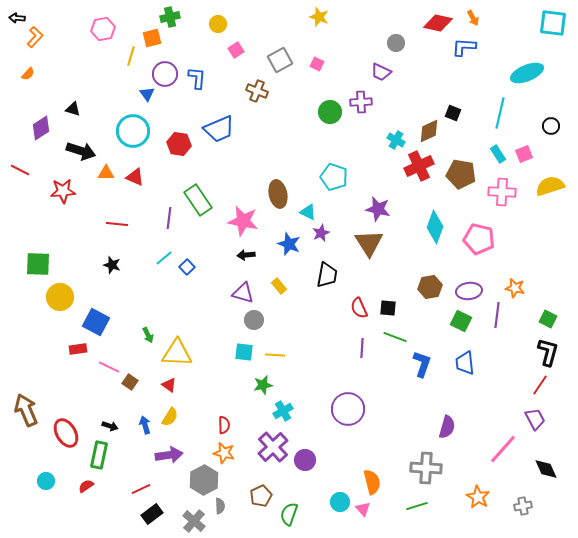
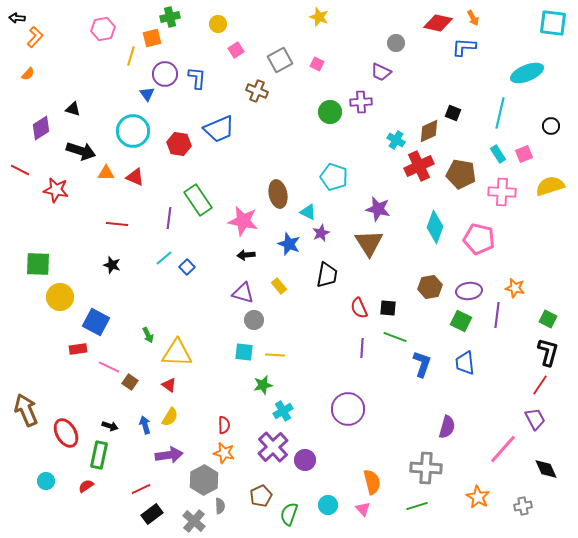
red star at (63, 191): moved 7 px left, 1 px up; rotated 15 degrees clockwise
cyan circle at (340, 502): moved 12 px left, 3 px down
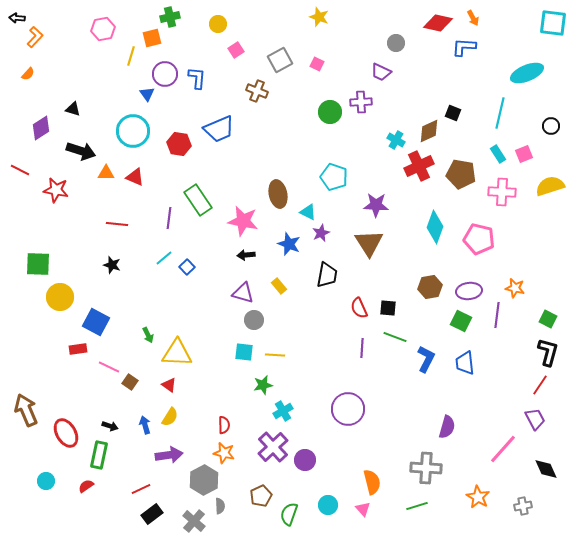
purple star at (378, 209): moved 2 px left, 4 px up; rotated 10 degrees counterclockwise
blue L-shape at (422, 364): moved 4 px right, 5 px up; rotated 8 degrees clockwise
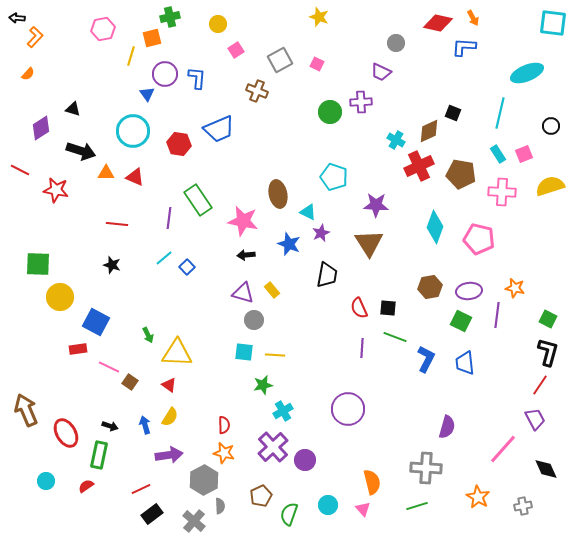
yellow rectangle at (279, 286): moved 7 px left, 4 px down
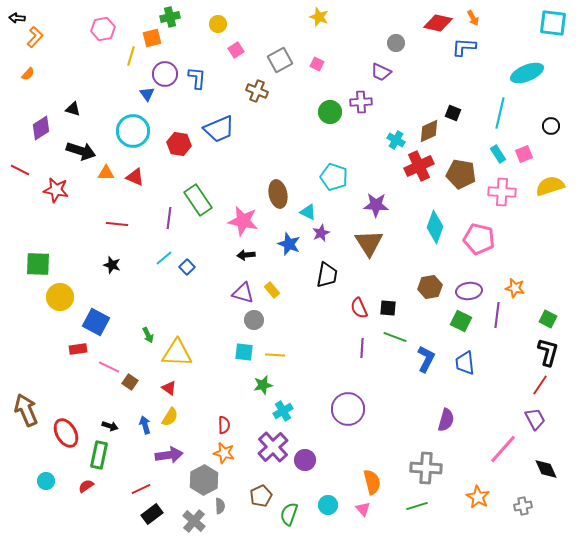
red triangle at (169, 385): moved 3 px down
purple semicircle at (447, 427): moved 1 px left, 7 px up
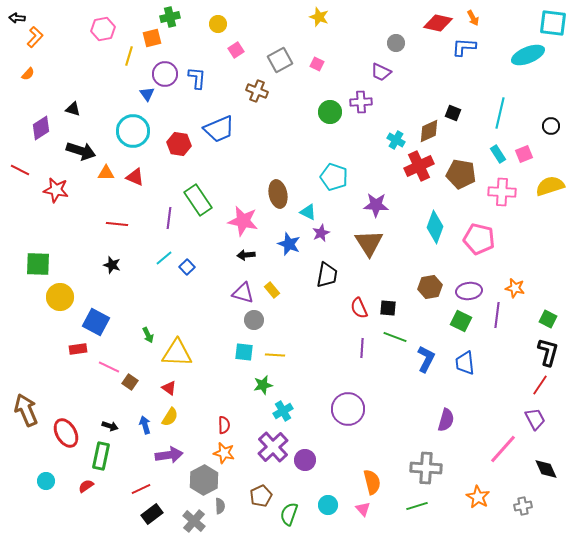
yellow line at (131, 56): moved 2 px left
cyan ellipse at (527, 73): moved 1 px right, 18 px up
green rectangle at (99, 455): moved 2 px right, 1 px down
